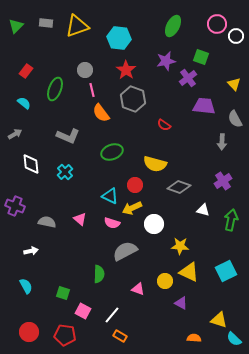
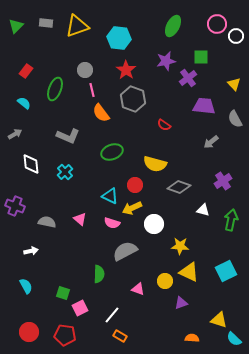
green square at (201, 57): rotated 21 degrees counterclockwise
gray arrow at (222, 142): moved 11 px left; rotated 49 degrees clockwise
purple triangle at (181, 303): rotated 48 degrees counterclockwise
pink square at (83, 311): moved 3 px left, 3 px up; rotated 35 degrees clockwise
orange semicircle at (194, 338): moved 2 px left
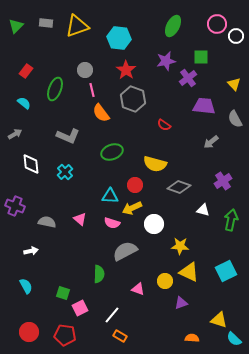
cyan triangle at (110, 196): rotated 24 degrees counterclockwise
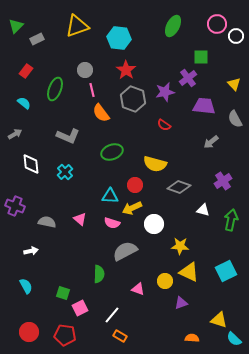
gray rectangle at (46, 23): moved 9 px left, 16 px down; rotated 32 degrees counterclockwise
purple star at (166, 61): moved 1 px left, 31 px down
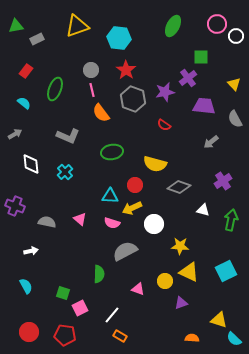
green triangle at (16, 26): rotated 35 degrees clockwise
gray circle at (85, 70): moved 6 px right
green ellipse at (112, 152): rotated 10 degrees clockwise
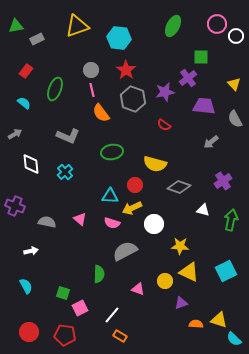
orange semicircle at (192, 338): moved 4 px right, 14 px up
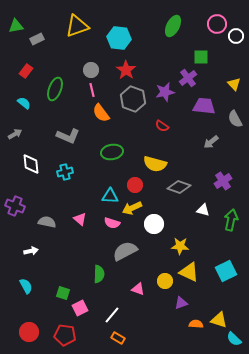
red semicircle at (164, 125): moved 2 px left, 1 px down
cyan cross at (65, 172): rotated 28 degrees clockwise
orange rectangle at (120, 336): moved 2 px left, 2 px down
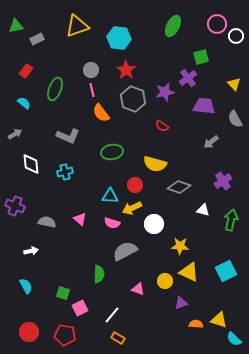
green square at (201, 57): rotated 14 degrees counterclockwise
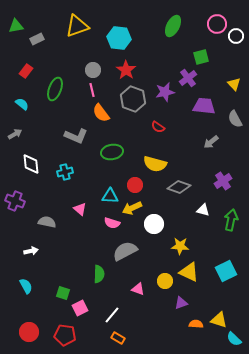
gray circle at (91, 70): moved 2 px right
cyan semicircle at (24, 103): moved 2 px left, 1 px down
red semicircle at (162, 126): moved 4 px left, 1 px down
gray L-shape at (68, 136): moved 8 px right
purple cross at (15, 206): moved 5 px up
pink triangle at (80, 219): moved 10 px up
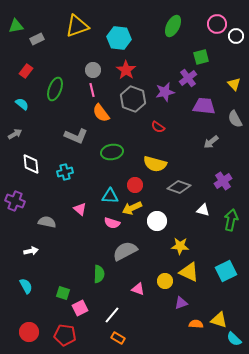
white circle at (154, 224): moved 3 px right, 3 px up
